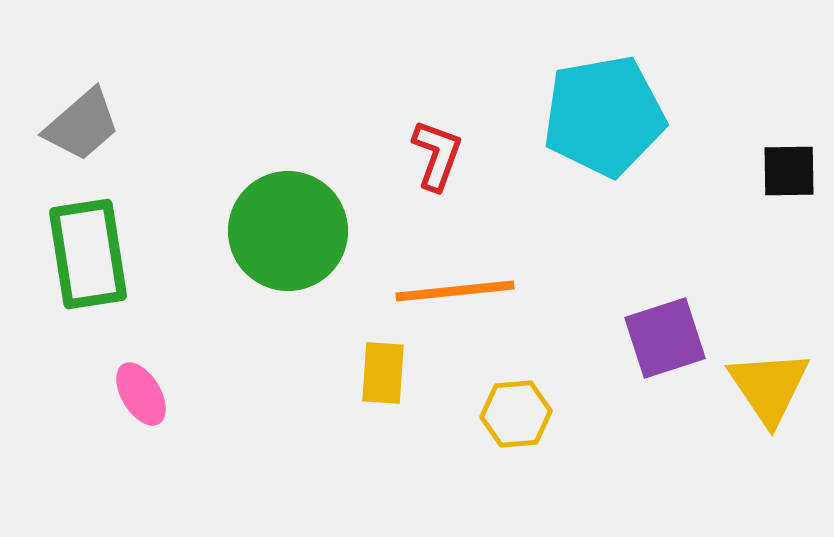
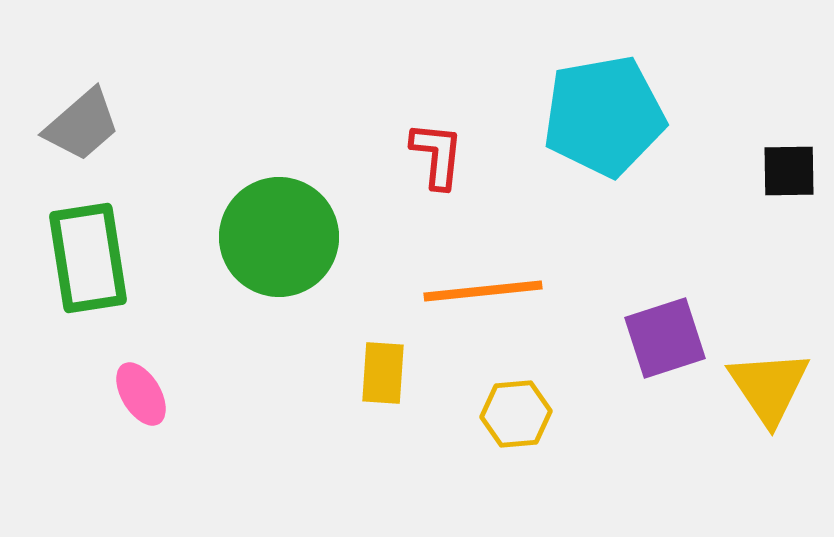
red L-shape: rotated 14 degrees counterclockwise
green circle: moved 9 px left, 6 px down
green rectangle: moved 4 px down
orange line: moved 28 px right
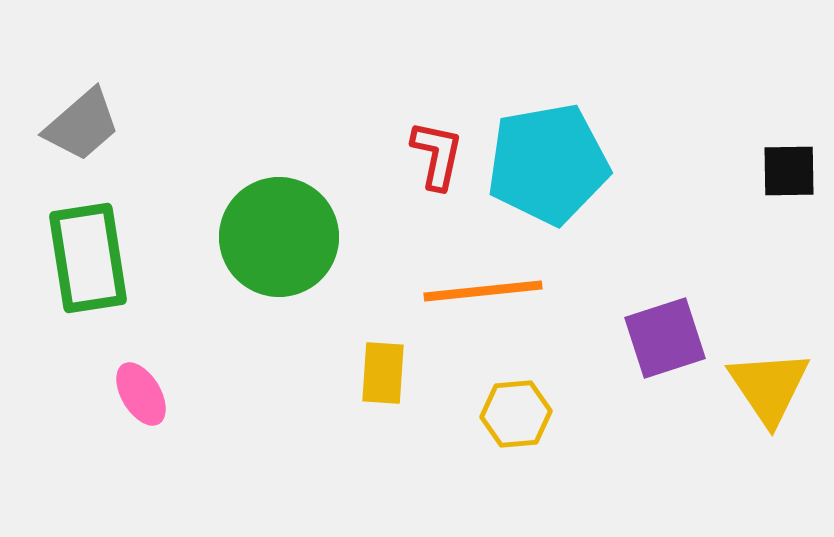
cyan pentagon: moved 56 px left, 48 px down
red L-shape: rotated 6 degrees clockwise
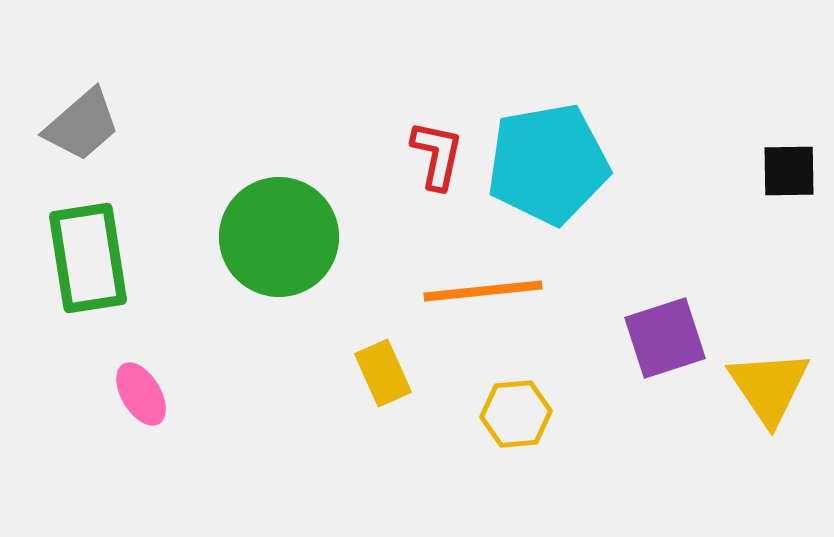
yellow rectangle: rotated 28 degrees counterclockwise
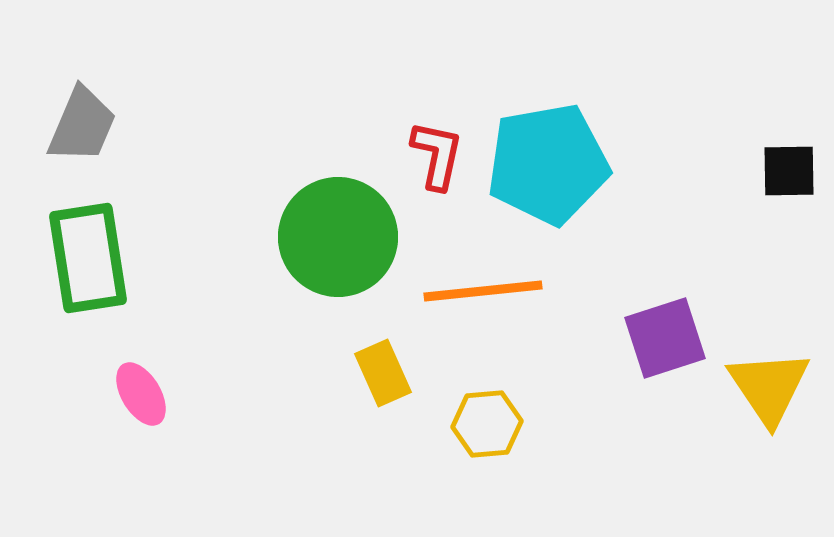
gray trapezoid: rotated 26 degrees counterclockwise
green circle: moved 59 px right
yellow hexagon: moved 29 px left, 10 px down
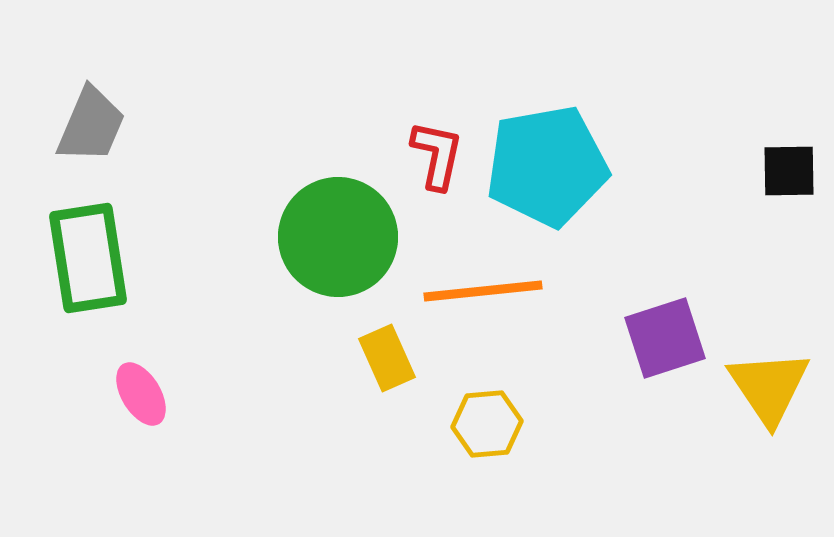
gray trapezoid: moved 9 px right
cyan pentagon: moved 1 px left, 2 px down
yellow rectangle: moved 4 px right, 15 px up
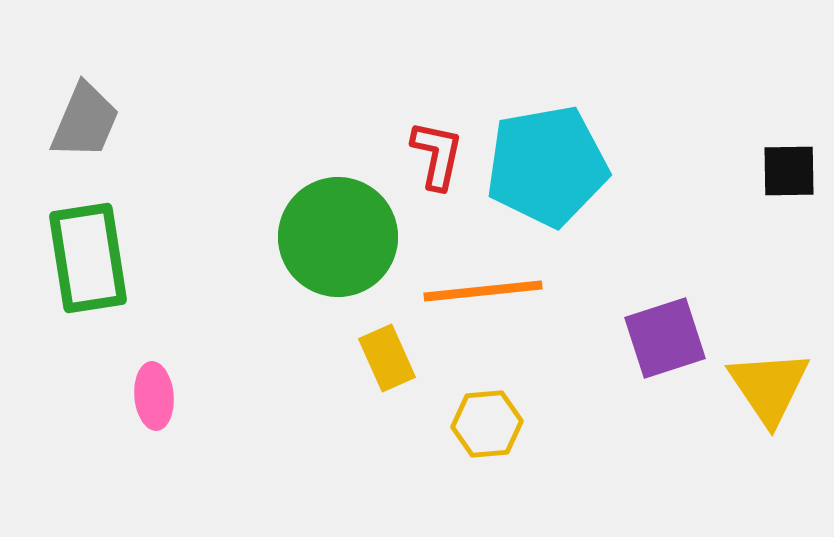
gray trapezoid: moved 6 px left, 4 px up
pink ellipse: moved 13 px right, 2 px down; rotated 26 degrees clockwise
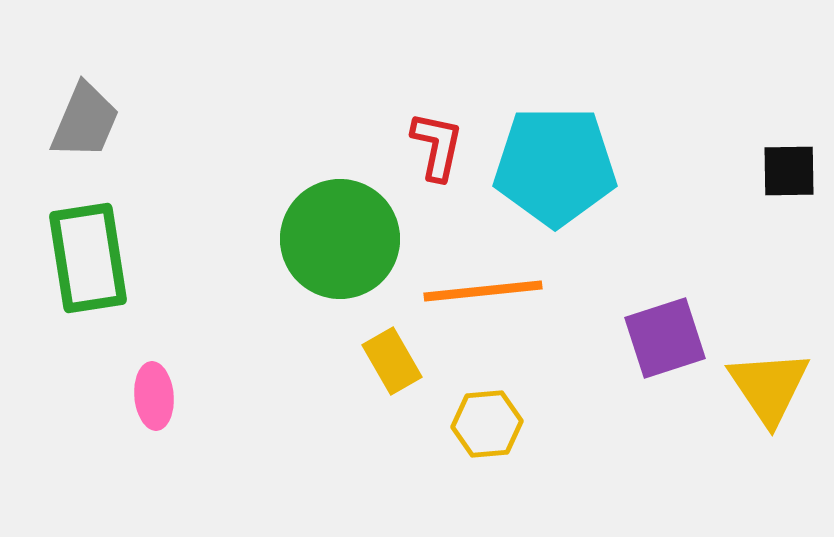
red L-shape: moved 9 px up
cyan pentagon: moved 8 px right; rotated 10 degrees clockwise
green circle: moved 2 px right, 2 px down
yellow rectangle: moved 5 px right, 3 px down; rotated 6 degrees counterclockwise
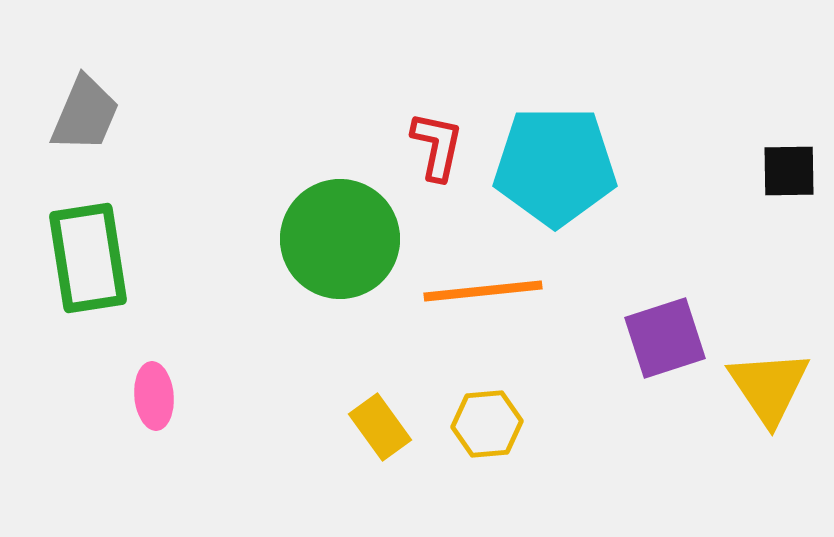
gray trapezoid: moved 7 px up
yellow rectangle: moved 12 px left, 66 px down; rotated 6 degrees counterclockwise
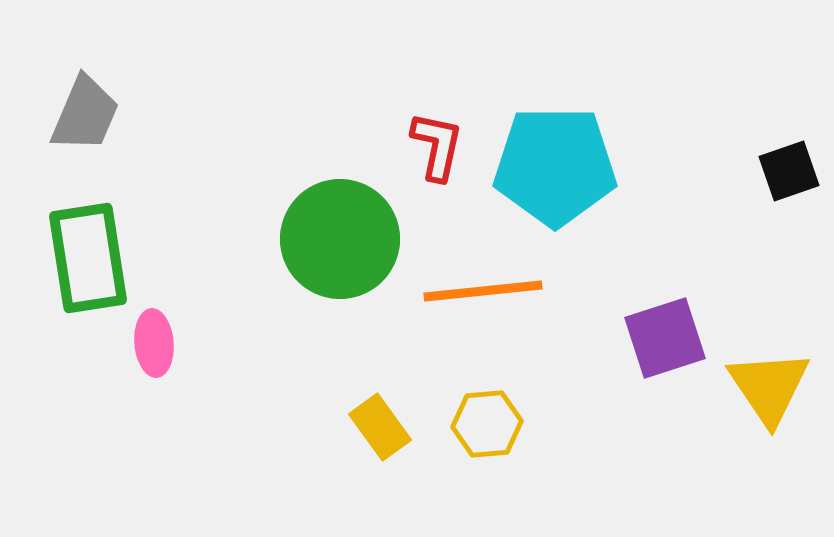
black square: rotated 18 degrees counterclockwise
pink ellipse: moved 53 px up
